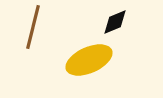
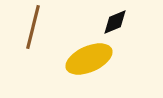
yellow ellipse: moved 1 px up
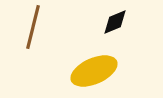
yellow ellipse: moved 5 px right, 12 px down
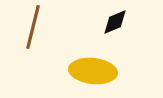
yellow ellipse: moved 1 px left; rotated 30 degrees clockwise
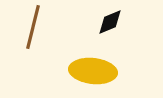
black diamond: moved 5 px left
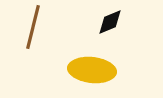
yellow ellipse: moved 1 px left, 1 px up
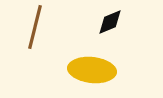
brown line: moved 2 px right
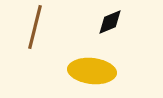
yellow ellipse: moved 1 px down
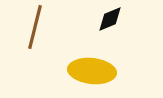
black diamond: moved 3 px up
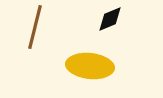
yellow ellipse: moved 2 px left, 5 px up
